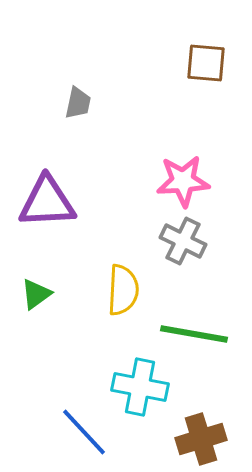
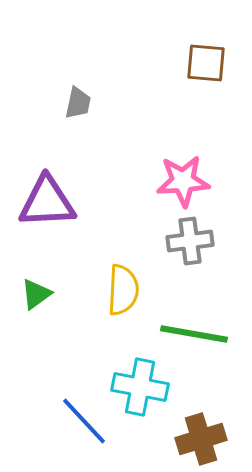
gray cross: moved 7 px right; rotated 33 degrees counterclockwise
blue line: moved 11 px up
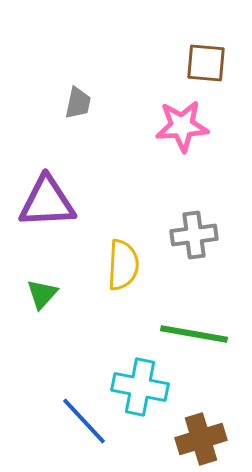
pink star: moved 1 px left, 55 px up
gray cross: moved 4 px right, 6 px up
yellow semicircle: moved 25 px up
green triangle: moved 6 px right; rotated 12 degrees counterclockwise
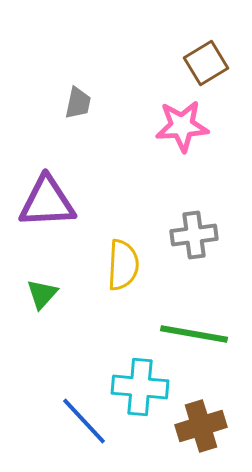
brown square: rotated 36 degrees counterclockwise
cyan cross: rotated 6 degrees counterclockwise
brown cross: moved 13 px up
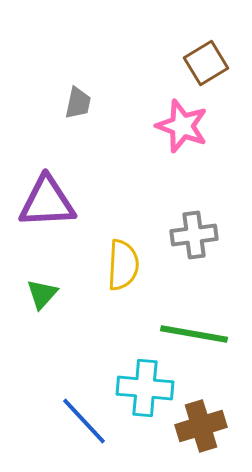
pink star: rotated 24 degrees clockwise
cyan cross: moved 5 px right, 1 px down
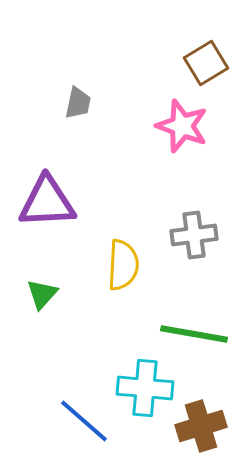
blue line: rotated 6 degrees counterclockwise
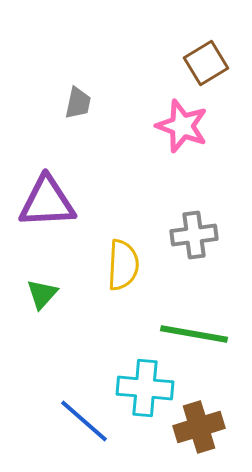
brown cross: moved 2 px left, 1 px down
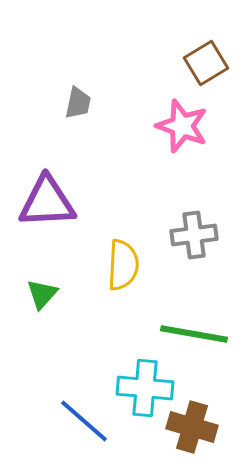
brown cross: moved 7 px left; rotated 33 degrees clockwise
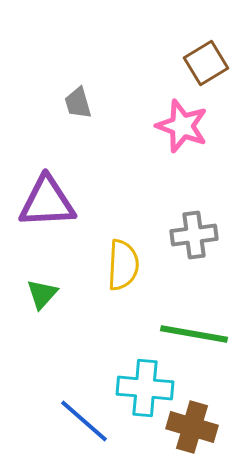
gray trapezoid: rotated 152 degrees clockwise
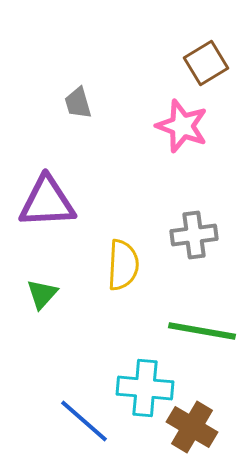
green line: moved 8 px right, 3 px up
brown cross: rotated 15 degrees clockwise
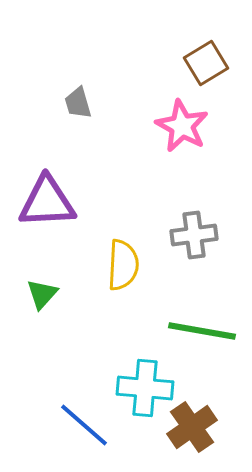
pink star: rotated 8 degrees clockwise
blue line: moved 4 px down
brown cross: rotated 24 degrees clockwise
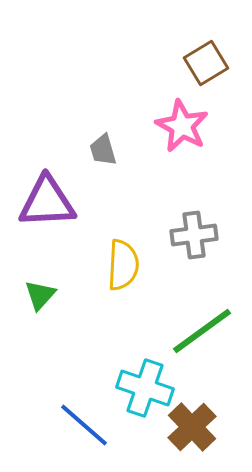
gray trapezoid: moved 25 px right, 47 px down
green triangle: moved 2 px left, 1 px down
green line: rotated 46 degrees counterclockwise
cyan cross: rotated 14 degrees clockwise
brown cross: rotated 9 degrees counterclockwise
